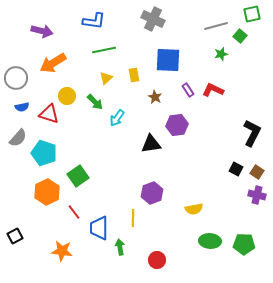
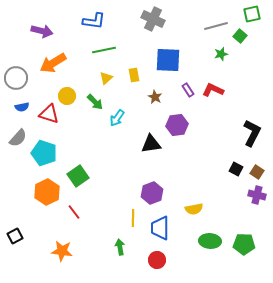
blue trapezoid at (99, 228): moved 61 px right
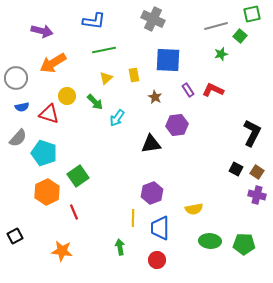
red line at (74, 212): rotated 14 degrees clockwise
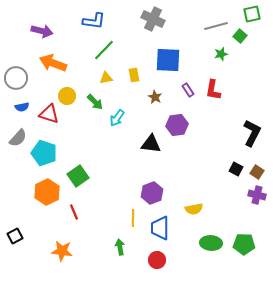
green line at (104, 50): rotated 35 degrees counterclockwise
orange arrow at (53, 63): rotated 52 degrees clockwise
yellow triangle at (106, 78): rotated 32 degrees clockwise
red L-shape at (213, 90): rotated 105 degrees counterclockwise
black triangle at (151, 144): rotated 15 degrees clockwise
green ellipse at (210, 241): moved 1 px right, 2 px down
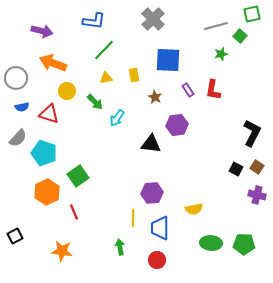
gray cross at (153, 19): rotated 20 degrees clockwise
yellow circle at (67, 96): moved 5 px up
brown square at (257, 172): moved 5 px up
purple hexagon at (152, 193): rotated 15 degrees clockwise
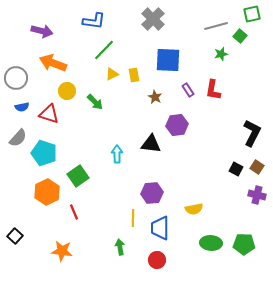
yellow triangle at (106, 78): moved 6 px right, 4 px up; rotated 16 degrees counterclockwise
cyan arrow at (117, 118): moved 36 px down; rotated 144 degrees clockwise
black square at (15, 236): rotated 21 degrees counterclockwise
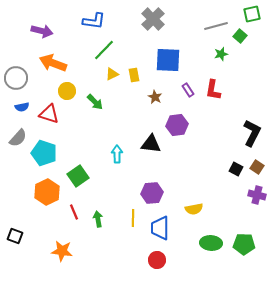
black square at (15, 236): rotated 21 degrees counterclockwise
green arrow at (120, 247): moved 22 px left, 28 px up
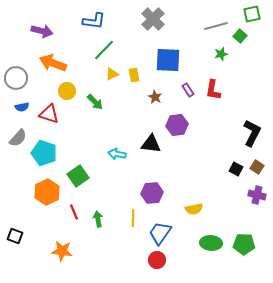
cyan arrow at (117, 154): rotated 78 degrees counterclockwise
blue trapezoid at (160, 228): moved 5 px down; rotated 35 degrees clockwise
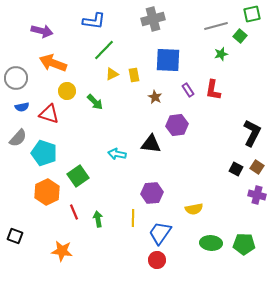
gray cross at (153, 19): rotated 30 degrees clockwise
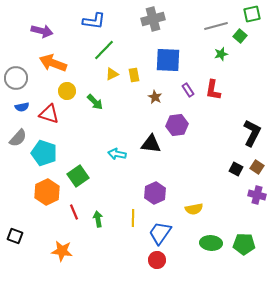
purple hexagon at (152, 193): moved 3 px right; rotated 20 degrees counterclockwise
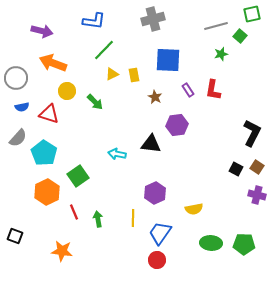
cyan pentagon at (44, 153): rotated 15 degrees clockwise
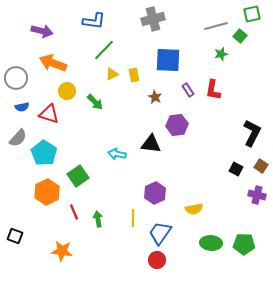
brown square at (257, 167): moved 4 px right, 1 px up
